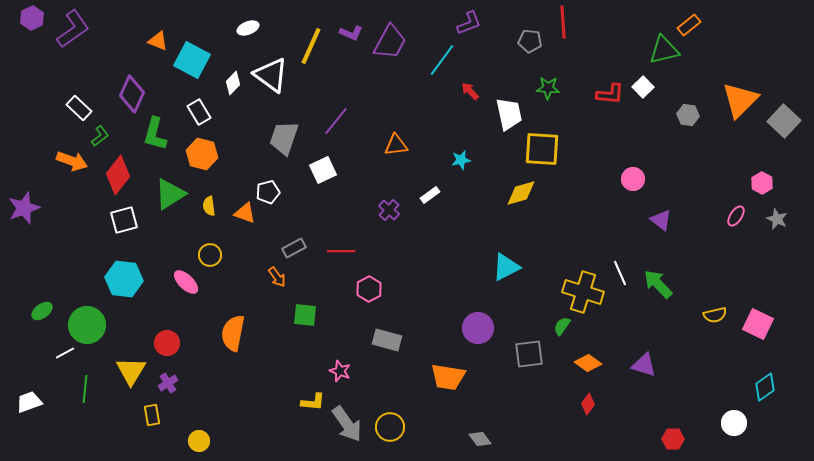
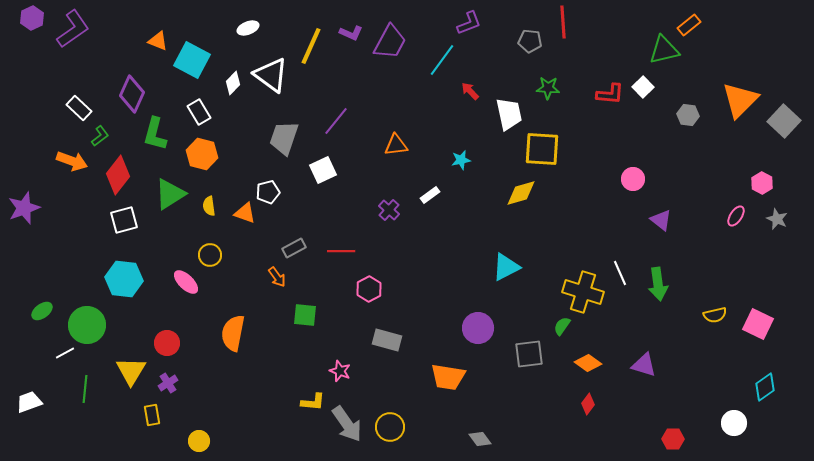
green arrow at (658, 284): rotated 144 degrees counterclockwise
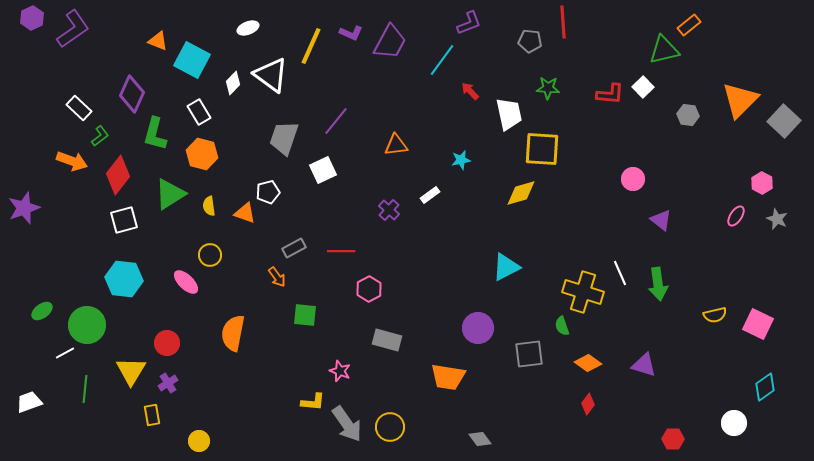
green semicircle at (562, 326): rotated 54 degrees counterclockwise
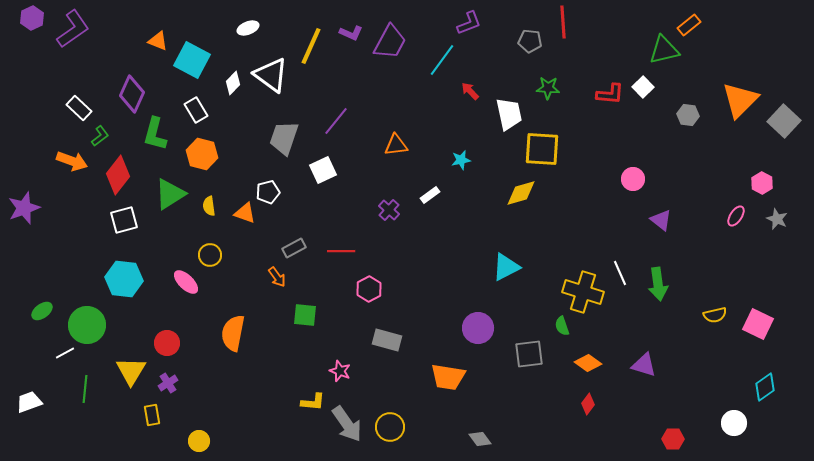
white rectangle at (199, 112): moved 3 px left, 2 px up
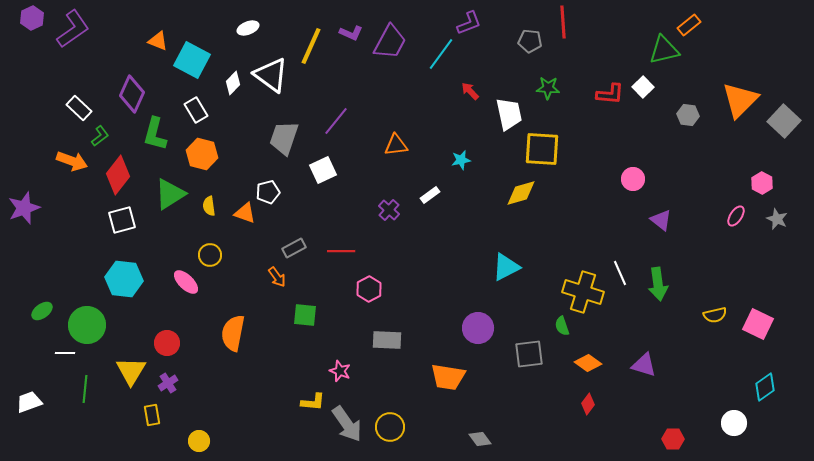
cyan line at (442, 60): moved 1 px left, 6 px up
white square at (124, 220): moved 2 px left
gray rectangle at (387, 340): rotated 12 degrees counterclockwise
white line at (65, 353): rotated 30 degrees clockwise
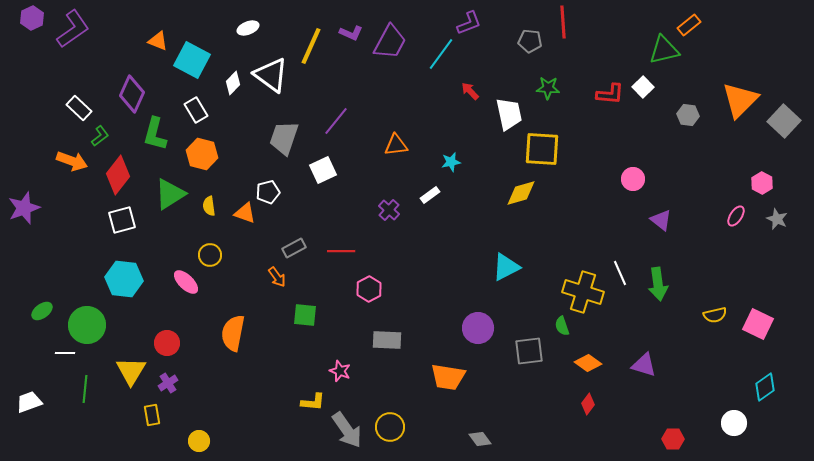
cyan star at (461, 160): moved 10 px left, 2 px down
gray square at (529, 354): moved 3 px up
gray arrow at (347, 424): moved 6 px down
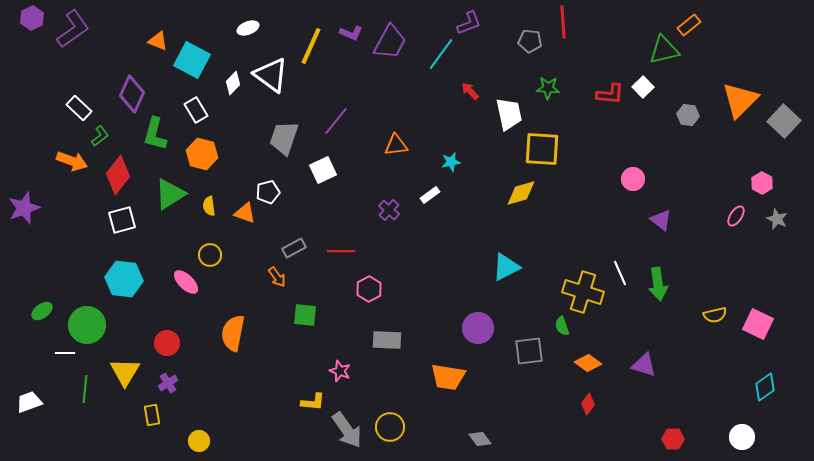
yellow triangle at (131, 371): moved 6 px left, 1 px down
white circle at (734, 423): moved 8 px right, 14 px down
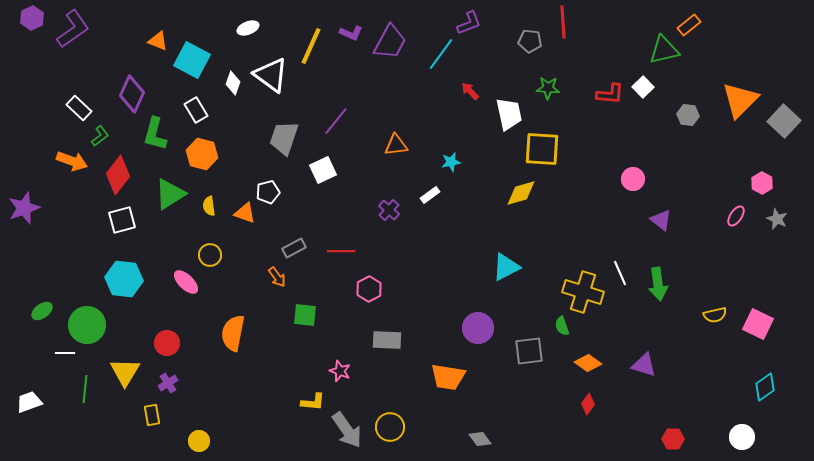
white diamond at (233, 83): rotated 25 degrees counterclockwise
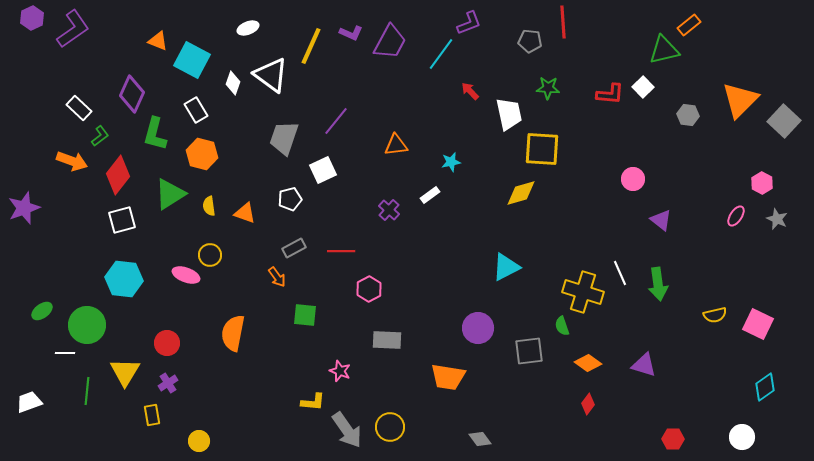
white pentagon at (268, 192): moved 22 px right, 7 px down
pink ellipse at (186, 282): moved 7 px up; rotated 24 degrees counterclockwise
green line at (85, 389): moved 2 px right, 2 px down
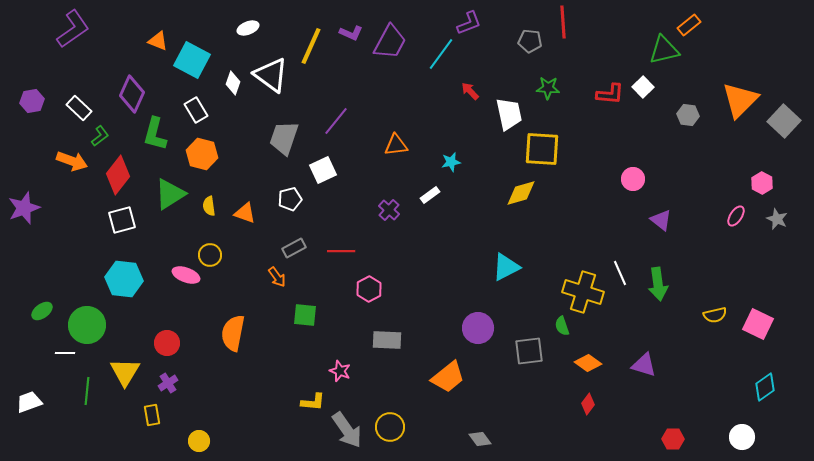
purple hexagon at (32, 18): moved 83 px down; rotated 15 degrees clockwise
orange trapezoid at (448, 377): rotated 48 degrees counterclockwise
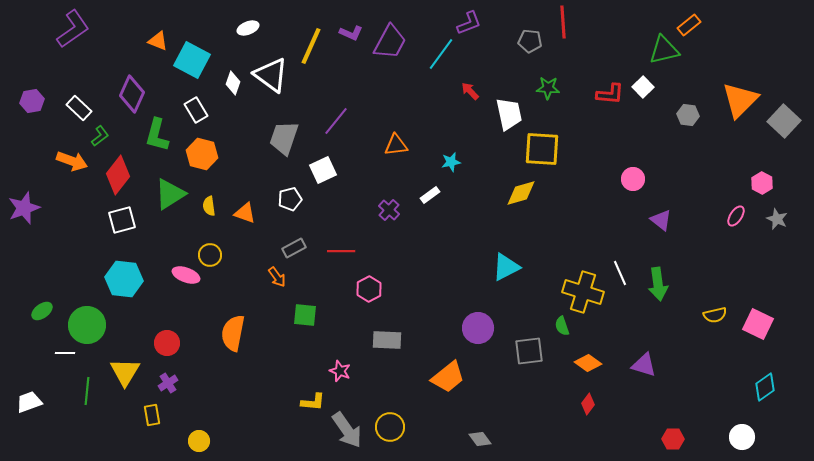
green L-shape at (155, 134): moved 2 px right, 1 px down
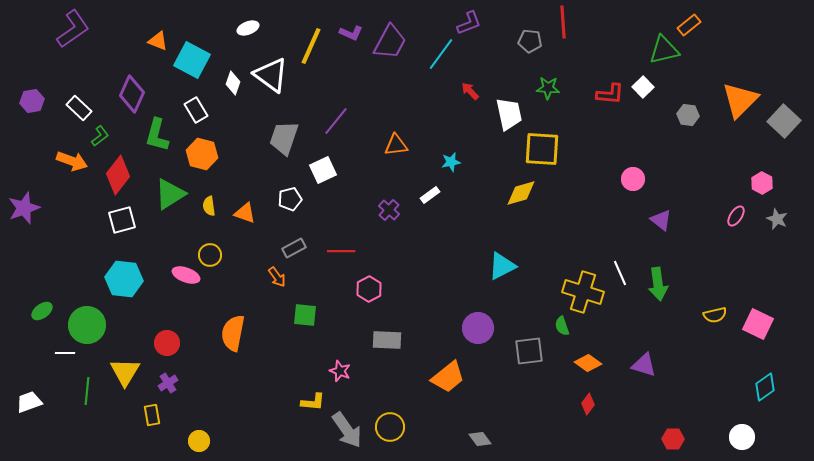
cyan triangle at (506, 267): moved 4 px left, 1 px up
